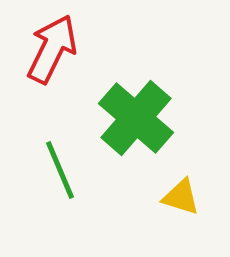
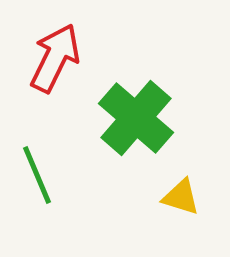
red arrow: moved 3 px right, 9 px down
green line: moved 23 px left, 5 px down
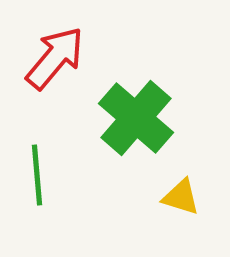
red arrow: rotated 14 degrees clockwise
green line: rotated 18 degrees clockwise
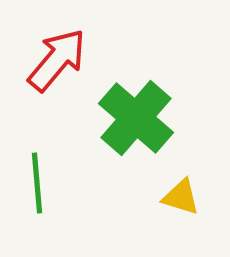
red arrow: moved 2 px right, 2 px down
green line: moved 8 px down
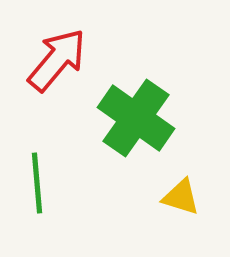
green cross: rotated 6 degrees counterclockwise
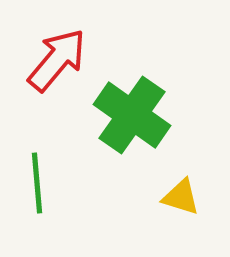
green cross: moved 4 px left, 3 px up
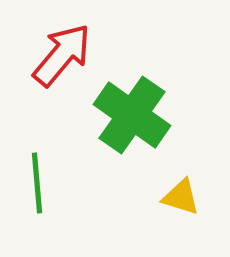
red arrow: moved 5 px right, 5 px up
